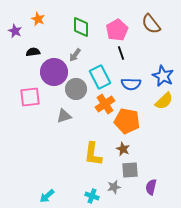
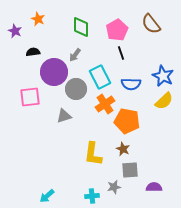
purple semicircle: moved 3 px right; rotated 77 degrees clockwise
cyan cross: rotated 24 degrees counterclockwise
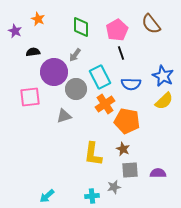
purple semicircle: moved 4 px right, 14 px up
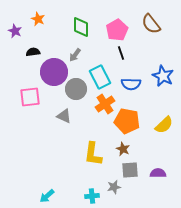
yellow semicircle: moved 24 px down
gray triangle: rotated 42 degrees clockwise
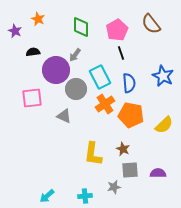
purple circle: moved 2 px right, 2 px up
blue semicircle: moved 2 px left, 1 px up; rotated 96 degrees counterclockwise
pink square: moved 2 px right, 1 px down
orange pentagon: moved 4 px right, 6 px up
cyan cross: moved 7 px left
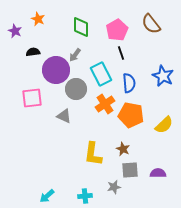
cyan rectangle: moved 1 px right, 3 px up
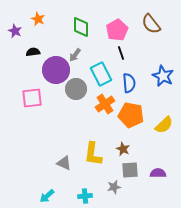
gray triangle: moved 47 px down
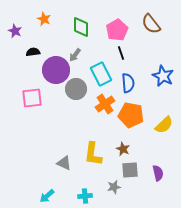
orange star: moved 6 px right
blue semicircle: moved 1 px left
purple semicircle: rotated 77 degrees clockwise
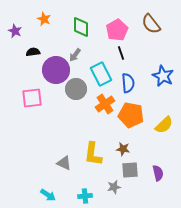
brown star: rotated 16 degrees counterclockwise
cyan arrow: moved 1 px right, 1 px up; rotated 105 degrees counterclockwise
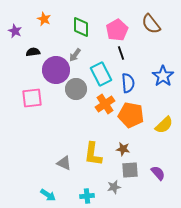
blue star: rotated 10 degrees clockwise
purple semicircle: rotated 28 degrees counterclockwise
cyan cross: moved 2 px right
